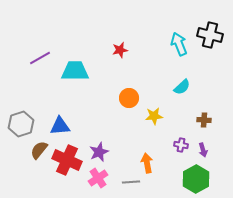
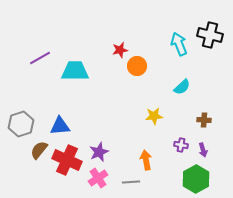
orange circle: moved 8 px right, 32 px up
orange arrow: moved 1 px left, 3 px up
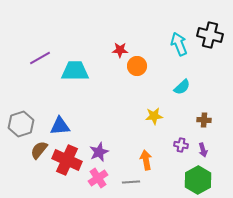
red star: rotated 14 degrees clockwise
green hexagon: moved 2 px right, 1 px down
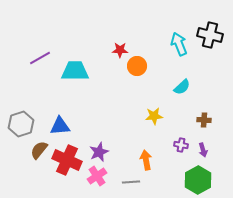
pink cross: moved 1 px left, 2 px up
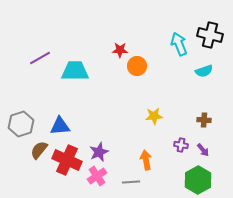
cyan semicircle: moved 22 px right, 16 px up; rotated 24 degrees clockwise
purple arrow: rotated 24 degrees counterclockwise
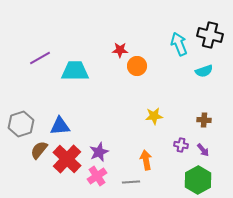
red cross: moved 1 px up; rotated 20 degrees clockwise
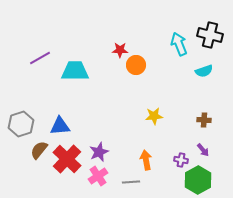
orange circle: moved 1 px left, 1 px up
purple cross: moved 15 px down
pink cross: moved 1 px right
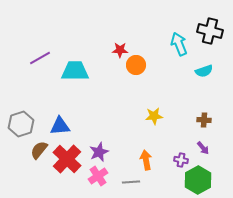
black cross: moved 4 px up
purple arrow: moved 2 px up
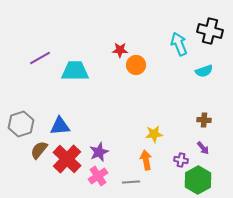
yellow star: moved 18 px down
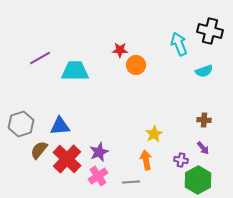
yellow star: rotated 24 degrees counterclockwise
